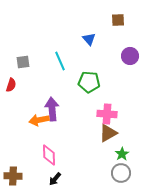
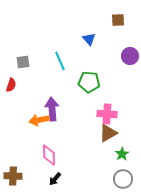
gray circle: moved 2 px right, 6 px down
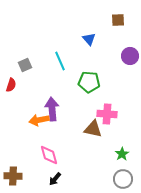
gray square: moved 2 px right, 3 px down; rotated 16 degrees counterclockwise
brown triangle: moved 15 px left, 4 px up; rotated 42 degrees clockwise
pink diamond: rotated 15 degrees counterclockwise
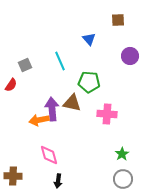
red semicircle: rotated 16 degrees clockwise
brown triangle: moved 21 px left, 26 px up
black arrow: moved 3 px right, 2 px down; rotated 32 degrees counterclockwise
